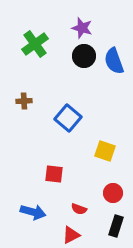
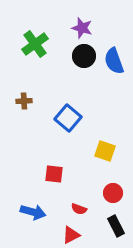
black rectangle: rotated 45 degrees counterclockwise
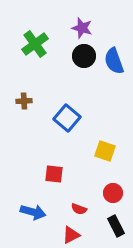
blue square: moved 1 px left
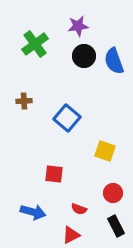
purple star: moved 4 px left, 2 px up; rotated 25 degrees counterclockwise
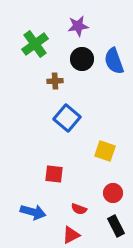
black circle: moved 2 px left, 3 px down
brown cross: moved 31 px right, 20 px up
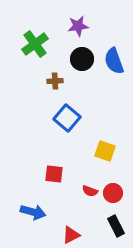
red semicircle: moved 11 px right, 18 px up
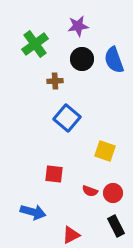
blue semicircle: moved 1 px up
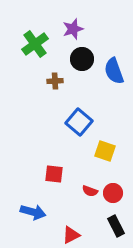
purple star: moved 5 px left, 3 px down; rotated 10 degrees counterclockwise
blue semicircle: moved 11 px down
blue square: moved 12 px right, 4 px down
